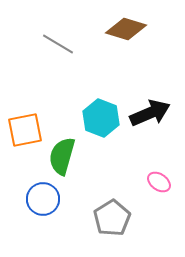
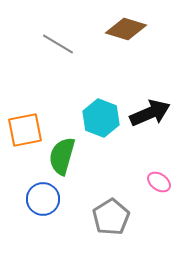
gray pentagon: moved 1 px left, 1 px up
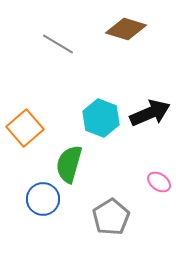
orange square: moved 2 px up; rotated 30 degrees counterclockwise
green semicircle: moved 7 px right, 8 px down
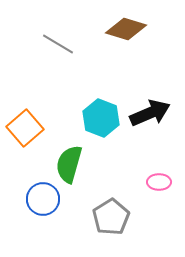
pink ellipse: rotated 35 degrees counterclockwise
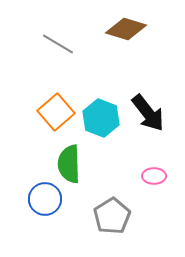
black arrow: moved 2 px left; rotated 75 degrees clockwise
orange square: moved 31 px right, 16 px up
green semicircle: rotated 18 degrees counterclockwise
pink ellipse: moved 5 px left, 6 px up
blue circle: moved 2 px right
gray pentagon: moved 1 px right, 1 px up
